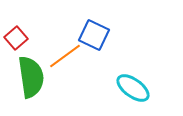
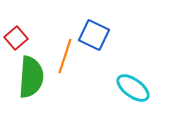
orange line: rotated 36 degrees counterclockwise
green semicircle: rotated 12 degrees clockwise
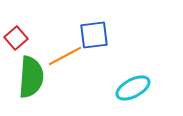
blue square: rotated 32 degrees counterclockwise
orange line: rotated 44 degrees clockwise
cyan ellipse: rotated 64 degrees counterclockwise
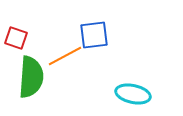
red square: rotated 30 degrees counterclockwise
cyan ellipse: moved 6 px down; rotated 40 degrees clockwise
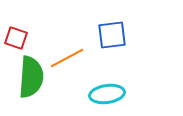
blue square: moved 18 px right
orange line: moved 2 px right, 2 px down
cyan ellipse: moved 26 px left; rotated 20 degrees counterclockwise
